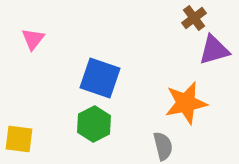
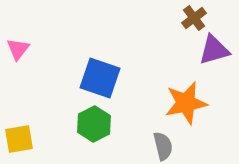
pink triangle: moved 15 px left, 10 px down
yellow square: rotated 16 degrees counterclockwise
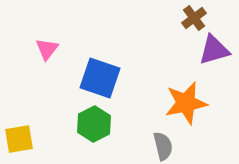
pink triangle: moved 29 px right
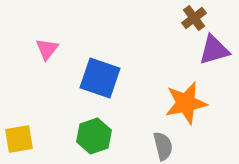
green hexagon: moved 12 px down; rotated 8 degrees clockwise
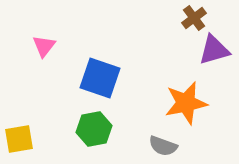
pink triangle: moved 3 px left, 3 px up
green hexagon: moved 7 px up; rotated 8 degrees clockwise
gray semicircle: rotated 124 degrees clockwise
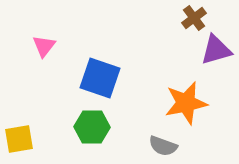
purple triangle: moved 2 px right
green hexagon: moved 2 px left, 2 px up; rotated 12 degrees clockwise
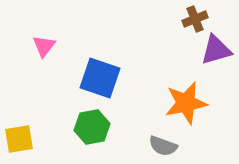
brown cross: moved 1 px right, 1 px down; rotated 15 degrees clockwise
green hexagon: rotated 12 degrees counterclockwise
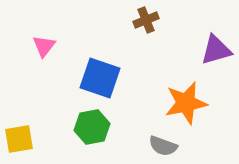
brown cross: moved 49 px left, 1 px down
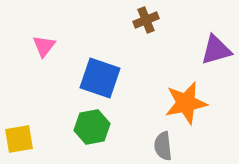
gray semicircle: rotated 64 degrees clockwise
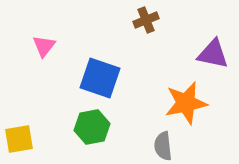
purple triangle: moved 3 px left, 4 px down; rotated 28 degrees clockwise
